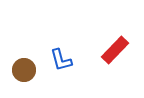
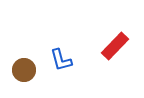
red rectangle: moved 4 px up
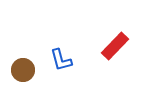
brown circle: moved 1 px left
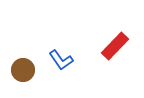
blue L-shape: rotated 20 degrees counterclockwise
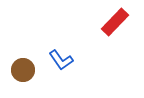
red rectangle: moved 24 px up
